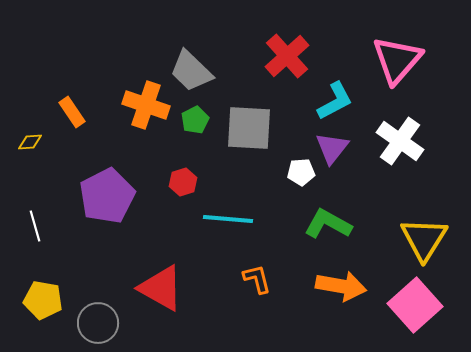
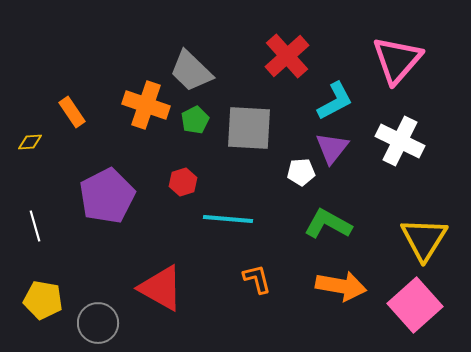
white cross: rotated 9 degrees counterclockwise
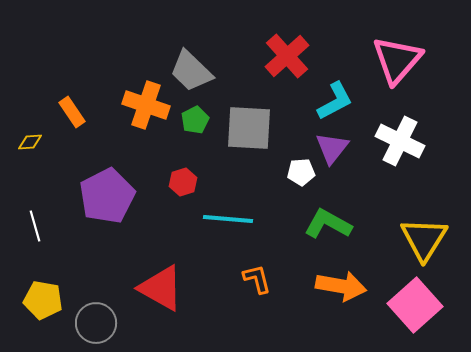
gray circle: moved 2 px left
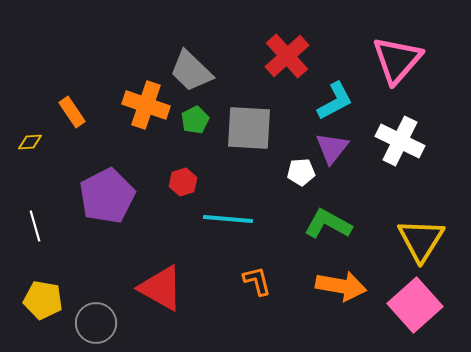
yellow triangle: moved 3 px left, 1 px down
orange L-shape: moved 2 px down
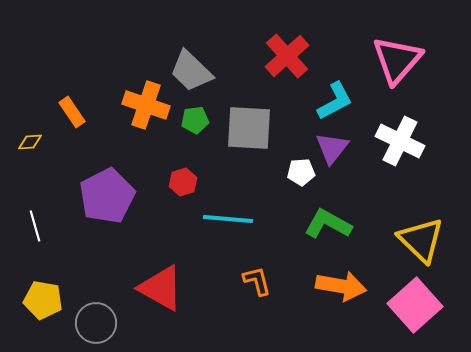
green pentagon: rotated 20 degrees clockwise
yellow triangle: rotated 18 degrees counterclockwise
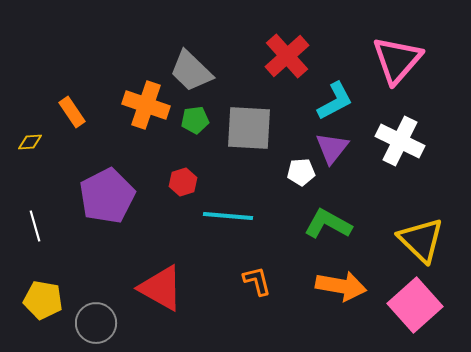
cyan line: moved 3 px up
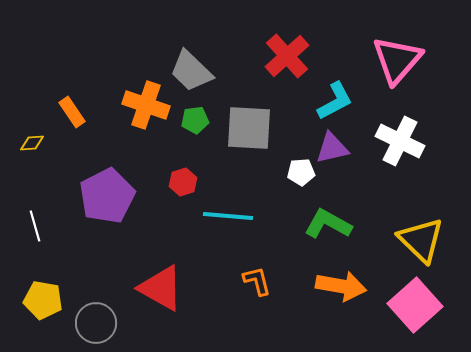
yellow diamond: moved 2 px right, 1 px down
purple triangle: rotated 39 degrees clockwise
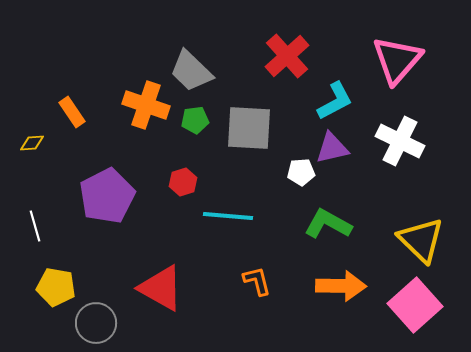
orange arrow: rotated 9 degrees counterclockwise
yellow pentagon: moved 13 px right, 13 px up
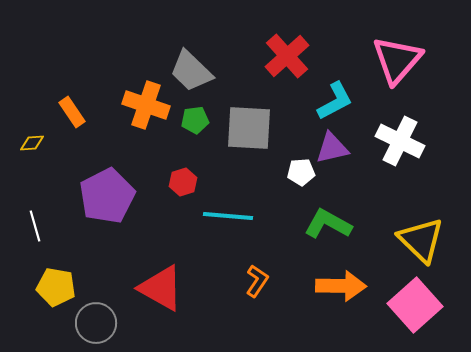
orange L-shape: rotated 48 degrees clockwise
